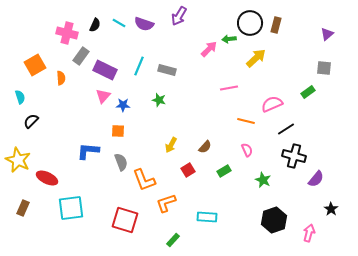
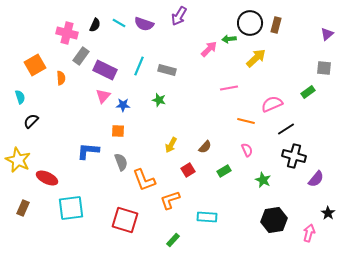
orange L-shape at (166, 203): moved 4 px right, 3 px up
black star at (331, 209): moved 3 px left, 4 px down
black hexagon at (274, 220): rotated 10 degrees clockwise
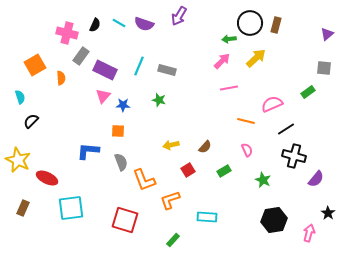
pink arrow at (209, 49): moved 13 px right, 12 px down
yellow arrow at (171, 145): rotated 49 degrees clockwise
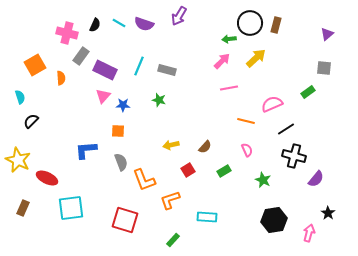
blue L-shape at (88, 151): moved 2 px left, 1 px up; rotated 10 degrees counterclockwise
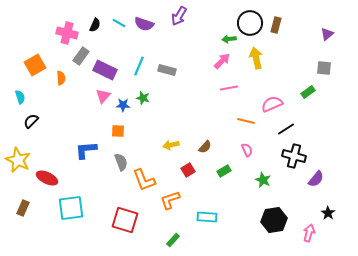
yellow arrow at (256, 58): rotated 60 degrees counterclockwise
green star at (159, 100): moved 16 px left, 2 px up
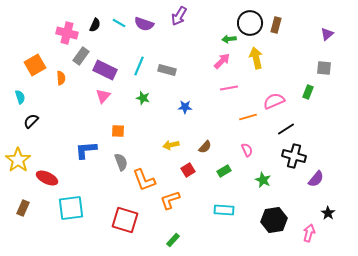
green rectangle at (308, 92): rotated 32 degrees counterclockwise
pink semicircle at (272, 104): moved 2 px right, 3 px up
blue star at (123, 105): moved 62 px right, 2 px down
orange line at (246, 121): moved 2 px right, 4 px up; rotated 30 degrees counterclockwise
yellow star at (18, 160): rotated 10 degrees clockwise
cyan rectangle at (207, 217): moved 17 px right, 7 px up
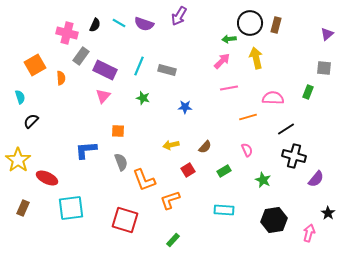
pink semicircle at (274, 101): moved 1 px left, 3 px up; rotated 25 degrees clockwise
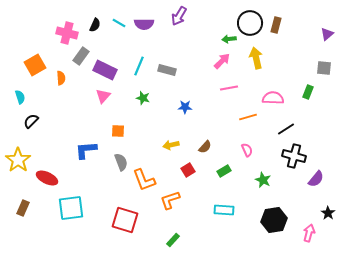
purple semicircle at (144, 24): rotated 18 degrees counterclockwise
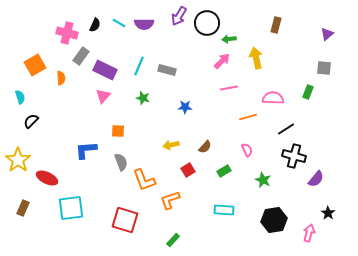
black circle at (250, 23): moved 43 px left
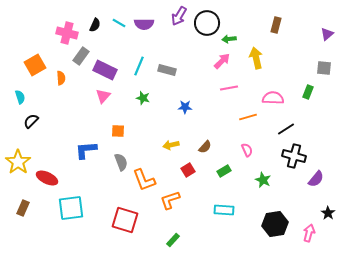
yellow star at (18, 160): moved 2 px down
black hexagon at (274, 220): moved 1 px right, 4 px down
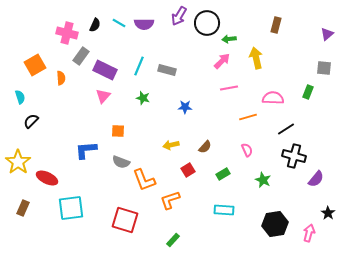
gray semicircle at (121, 162): rotated 132 degrees clockwise
green rectangle at (224, 171): moved 1 px left, 3 px down
